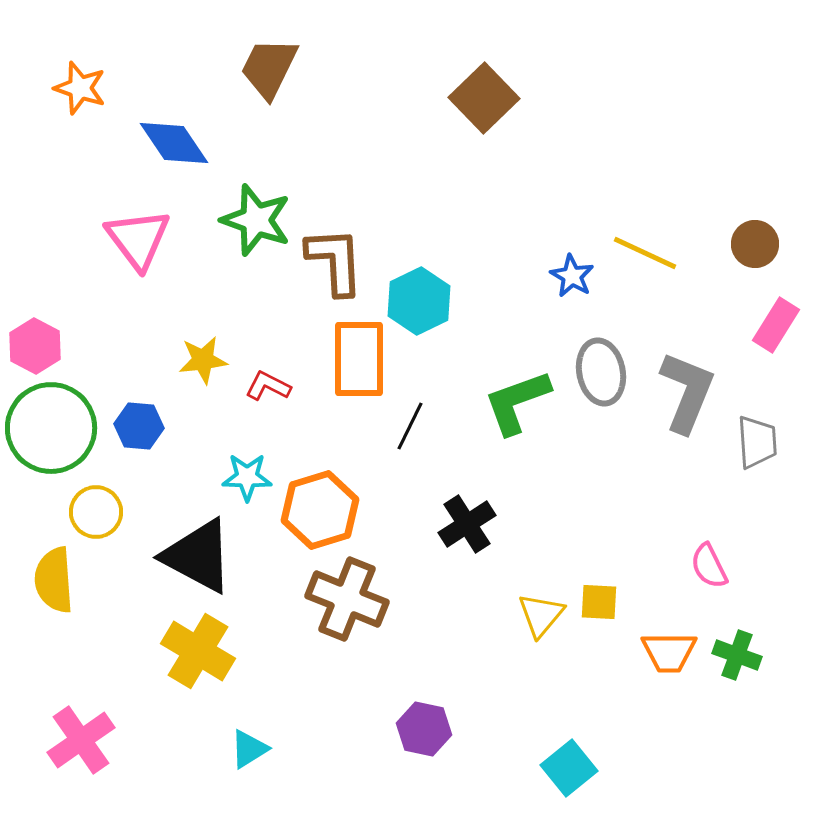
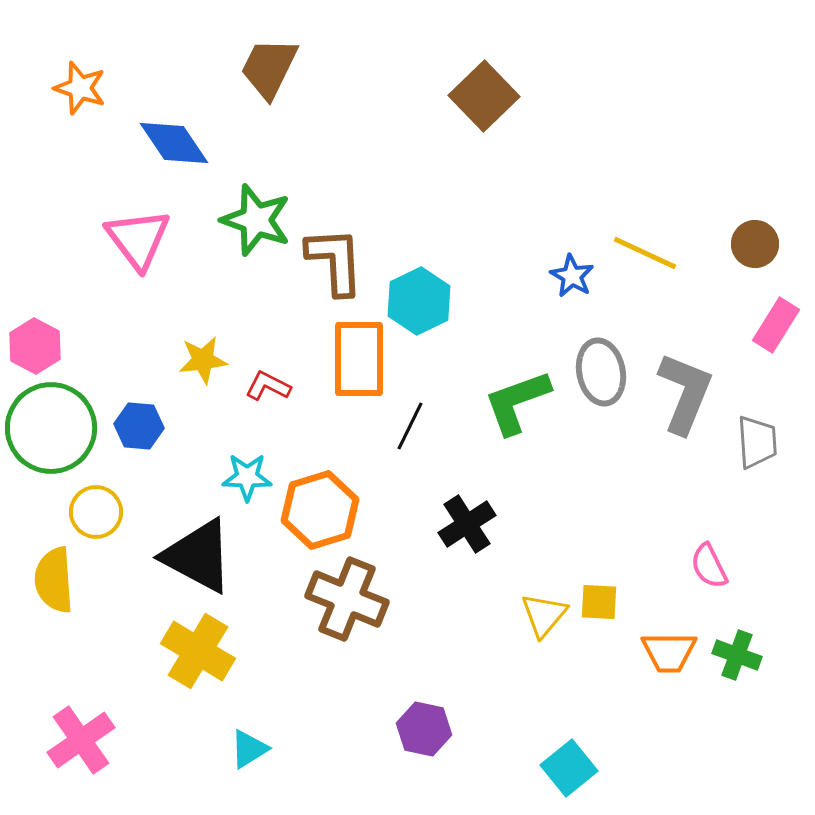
brown square: moved 2 px up
gray L-shape: moved 2 px left, 1 px down
yellow triangle: moved 3 px right
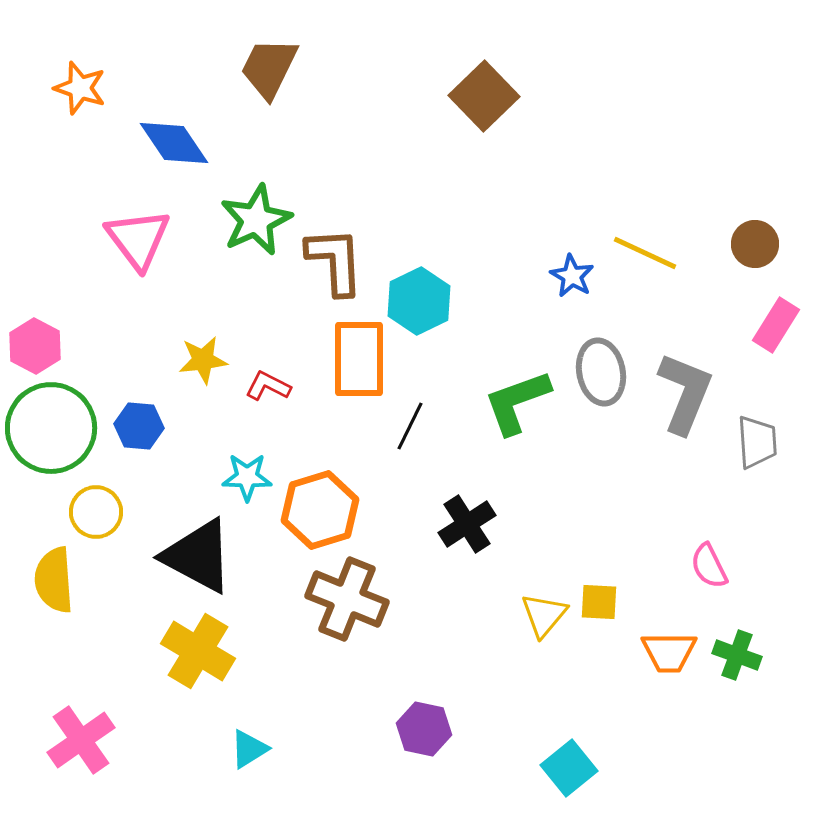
green star: rotated 28 degrees clockwise
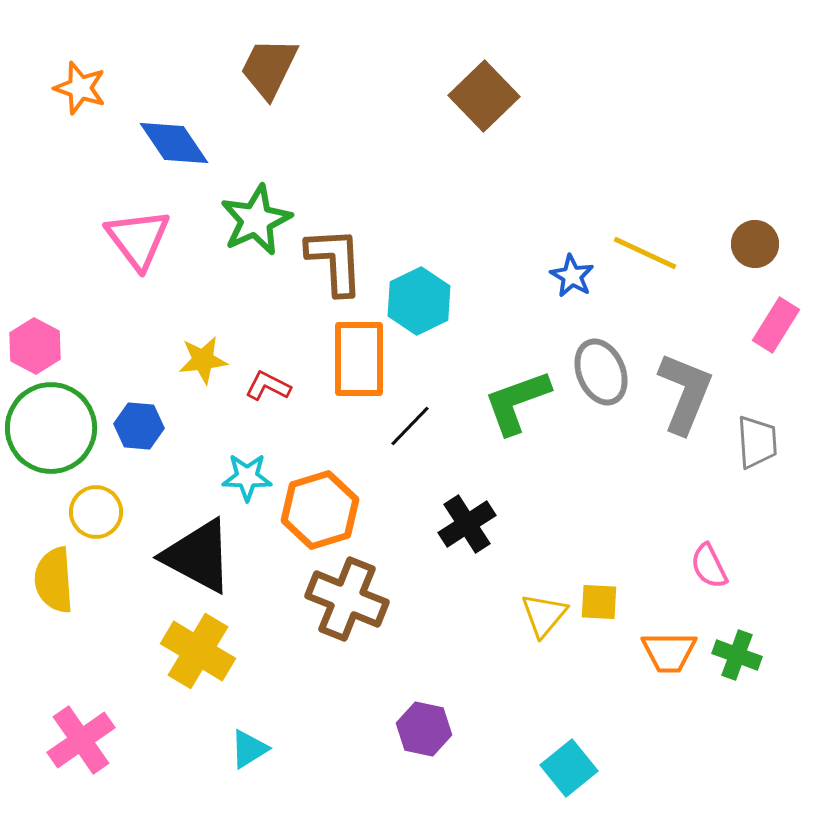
gray ellipse: rotated 12 degrees counterclockwise
black line: rotated 18 degrees clockwise
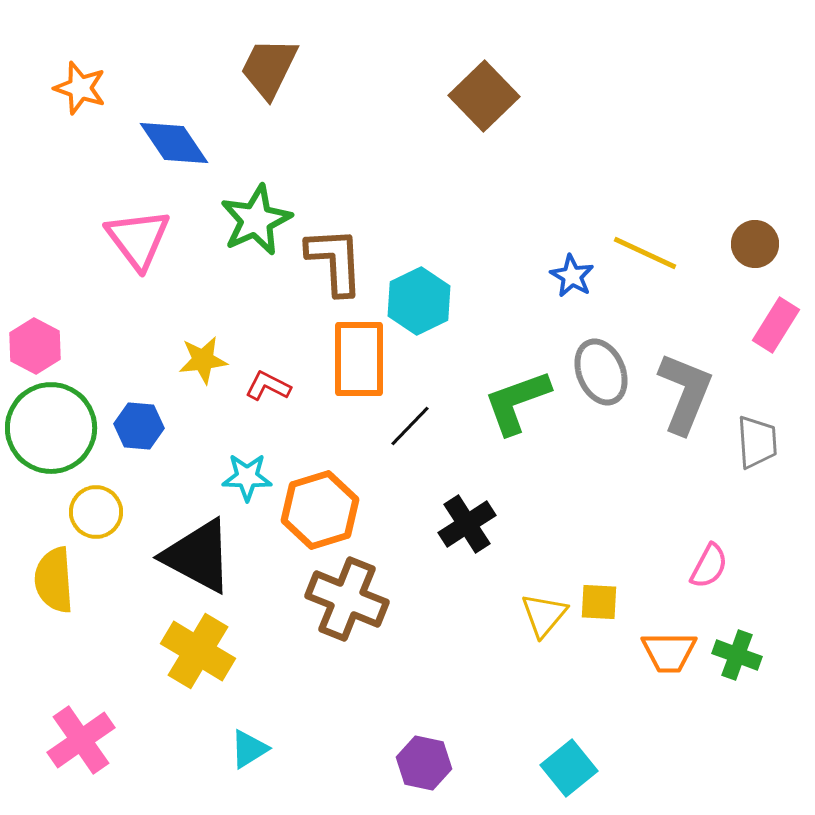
pink semicircle: rotated 126 degrees counterclockwise
purple hexagon: moved 34 px down
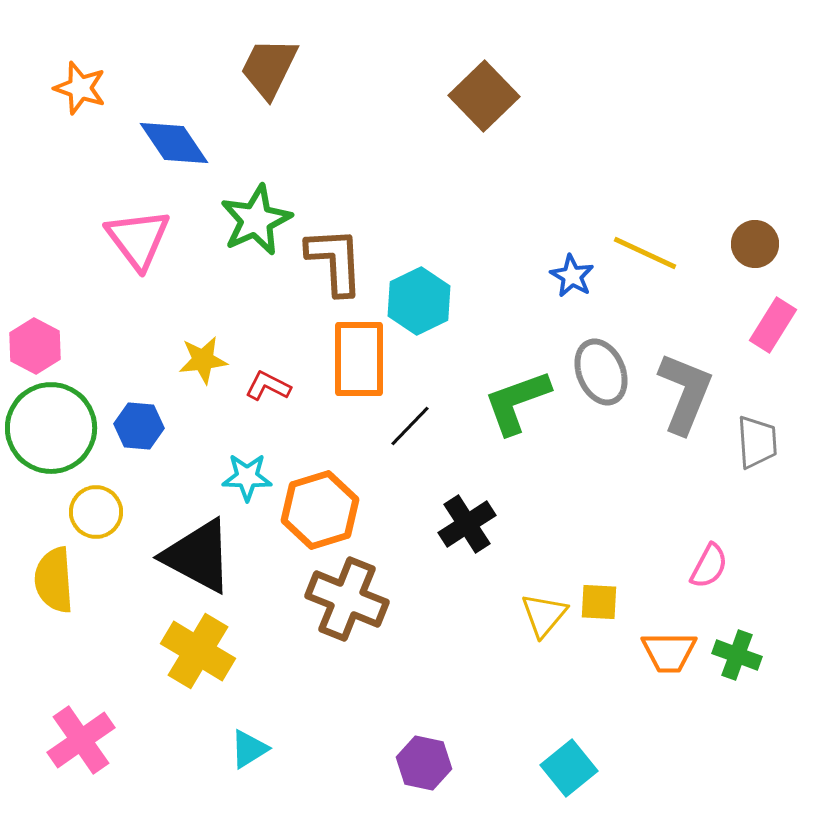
pink rectangle: moved 3 px left
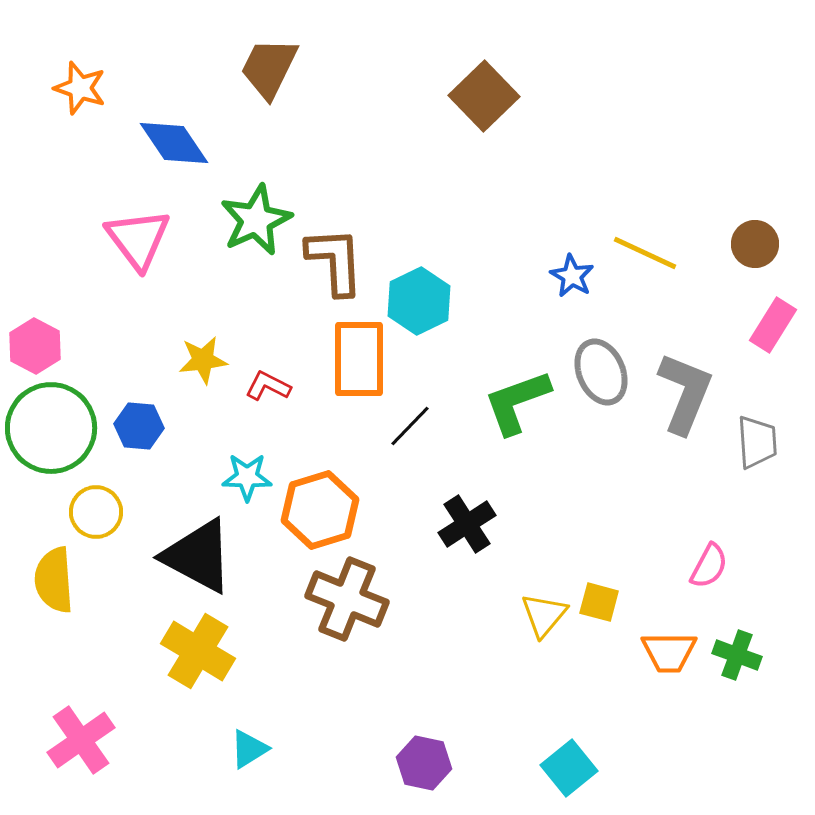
yellow square: rotated 12 degrees clockwise
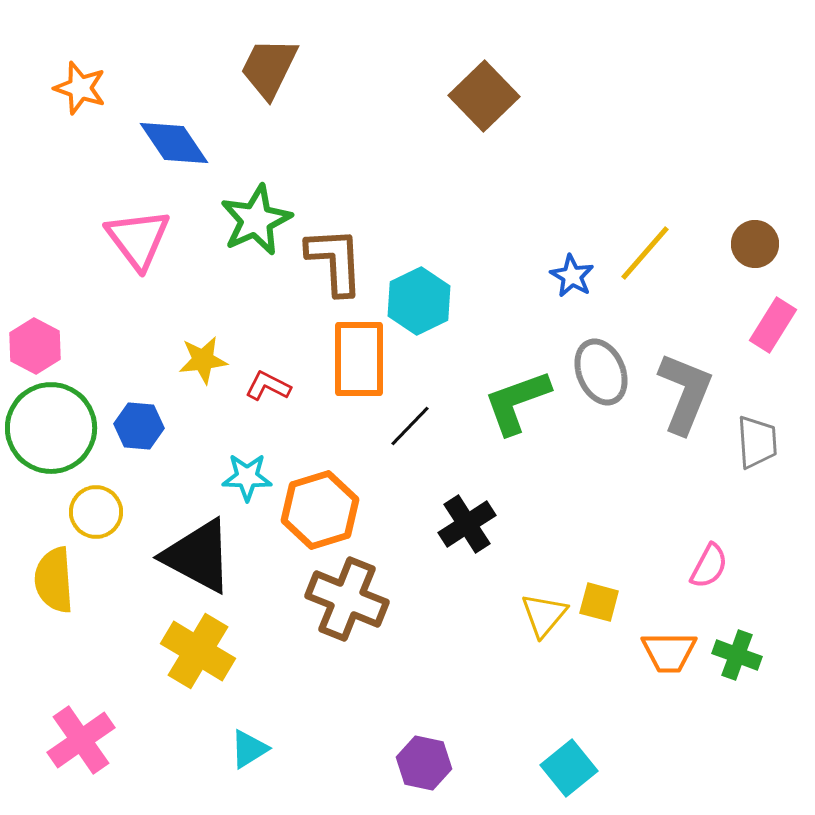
yellow line: rotated 74 degrees counterclockwise
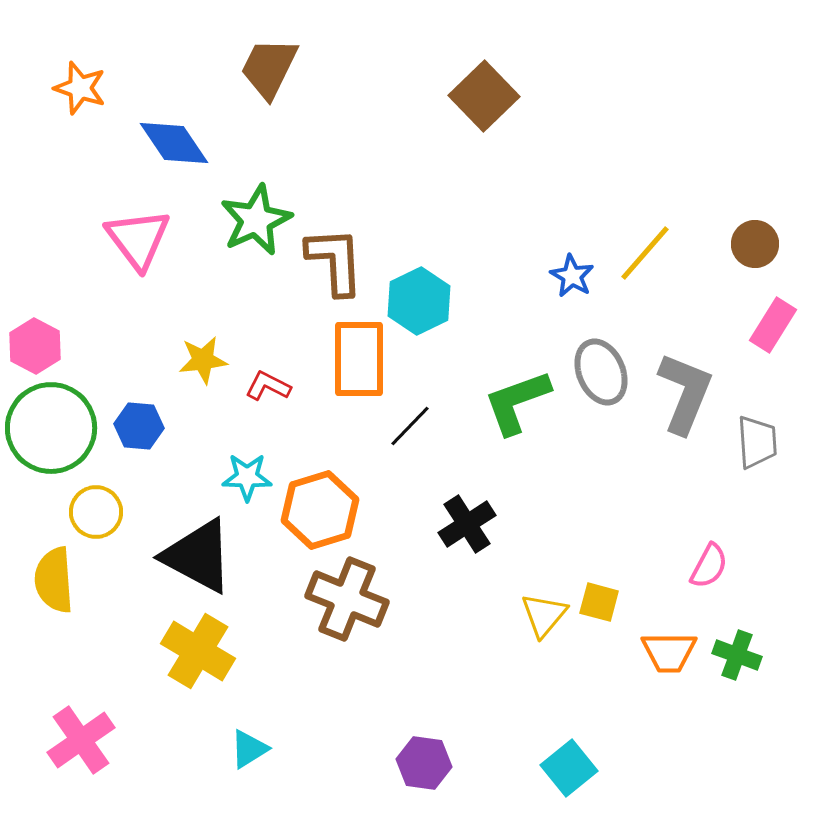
purple hexagon: rotated 4 degrees counterclockwise
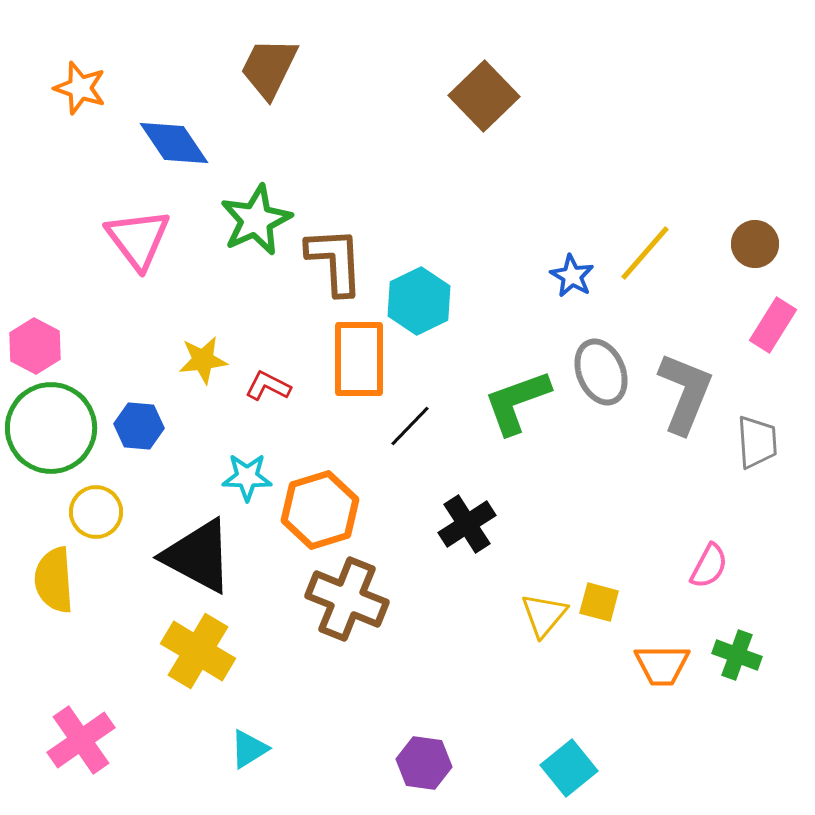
orange trapezoid: moved 7 px left, 13 px down
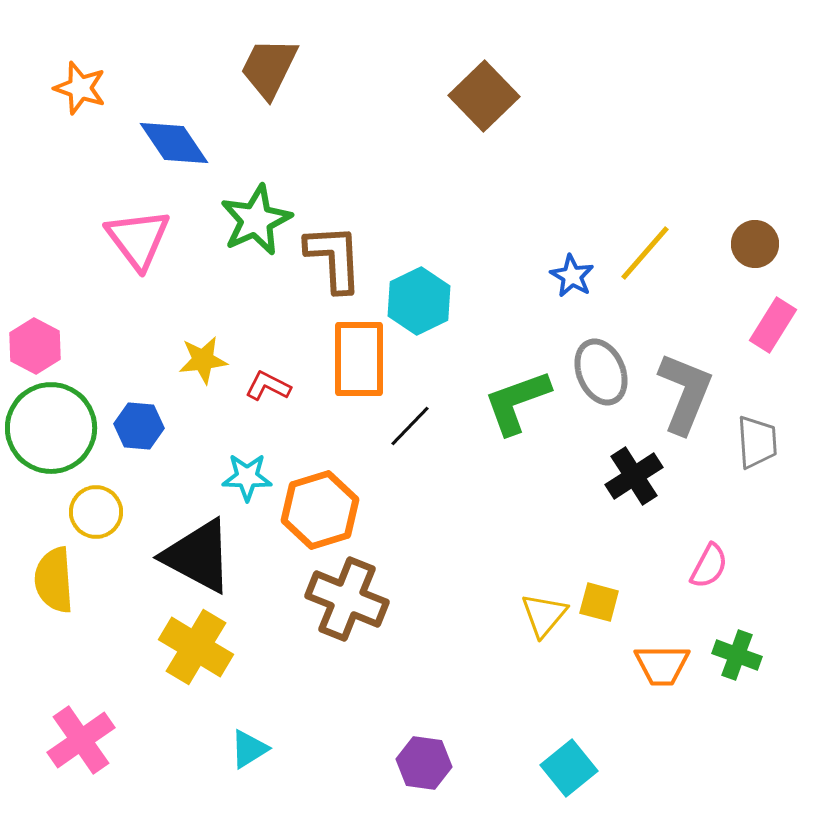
brown L-shape: moved 1 px left, 3 px up
black cross: moved 167 px right, 48 px up
yellow cross: moved 2 px left, 4 px up
